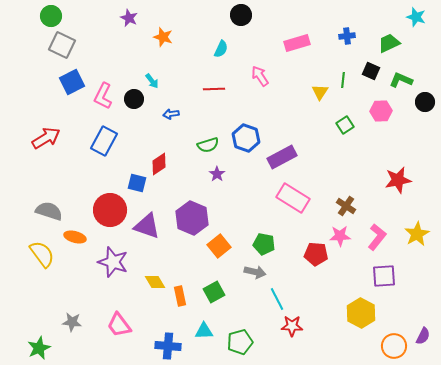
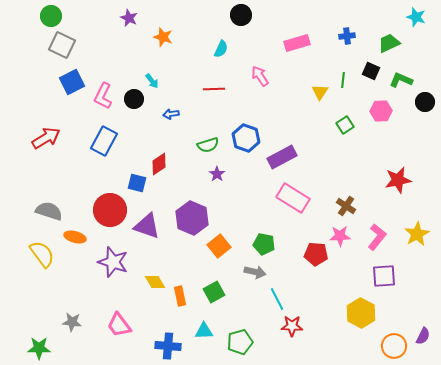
green star at (39, 348): rotated 25 degrees clockwise
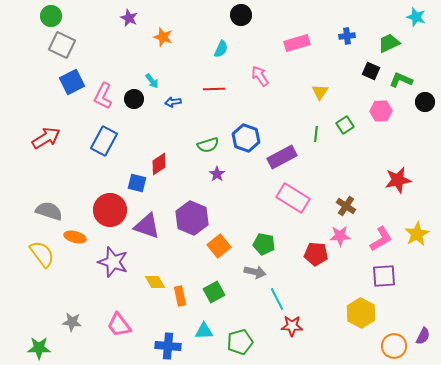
green line at (343, 80): moved 27 px left, 54 px down
blue arrow at (171, 114): moved 2 px right, 12 px up
pink L-shape at (377, 237): moved 4 px right, 2 px down; rotated 20 degrees clockwise
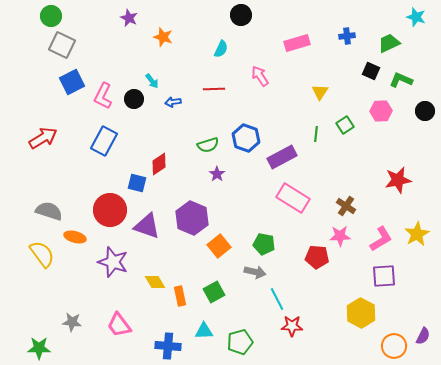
black circle at (425, 102): moved 9 px down
red arrow at (46, 138): moved 3 px left
red pentagon at (316, 254): moved 1 px right, 3 px down
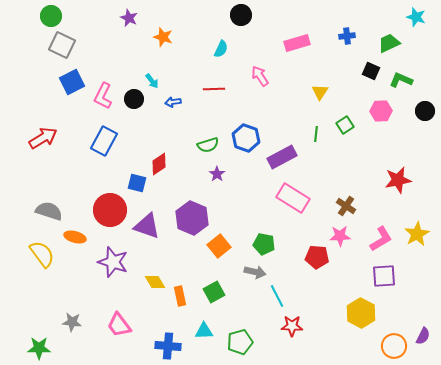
cyan line at (277, 299): moved 3 px up
